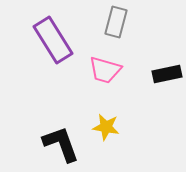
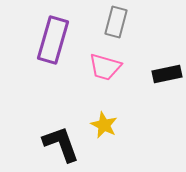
purple rectangle: rotated 48 degrees clockwise
pink trapezoid: moved 3 px up
yellow star: moved 2 px left, 2 px up; rotated 16 degrees clockwise
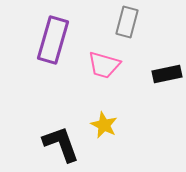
gray rectangle: moved 11 px right
pink trapezoid: moved 1 px left, 2 px up
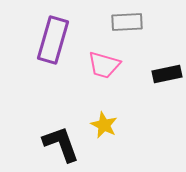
gray rectangle: rotated 72 degrees clockwise
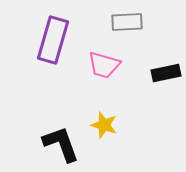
black rectangle: moved 1 px left, 1 px up
yellow star: rotated 8 degrees counterclockwise
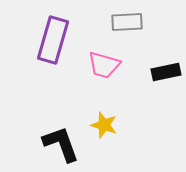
black rectangle: moved 1 px up
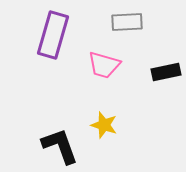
purple rectangle: moved 5 px up
black L-shape: moved 1 px left, 2 px down
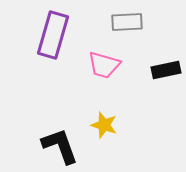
black rectangle: moved 2 px up
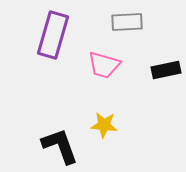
yellow star: rotated 12 degrees counterclockwise
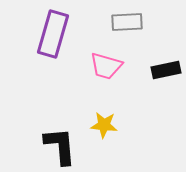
purple rectangle: moved 1 px up
pink trapezoid: moved 2 px right, 1 px down
black L-shape: rotated 15 degrees clockwise
